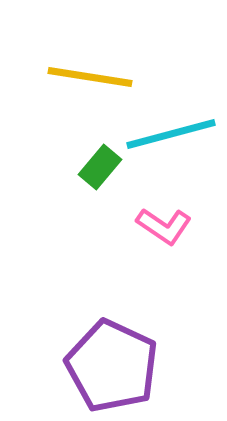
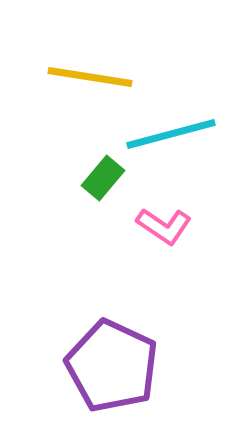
green rectangle: moved 3 px right, 11 px down
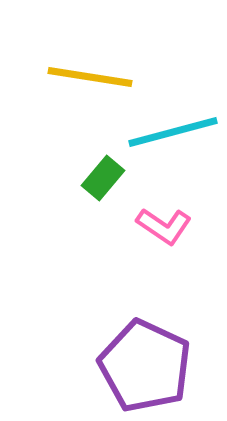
cyan line: moved 2 px right, 2 px up
purple pentagon: moved 33 px right
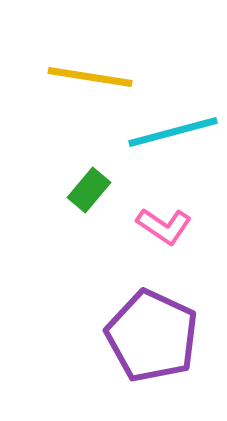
green rectangle: moved 14 px left, 12 px down
purple pentagon: moved 7 px right, 30 px up
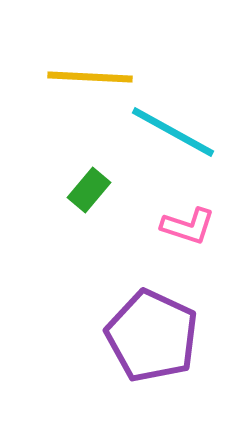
yellow line: rotated 6 degrees counterclockwise
cyan line: rotated 44 degrees clockwise
pink L-shape: moved 24 px right; rotated 16 degrees counterclockwise
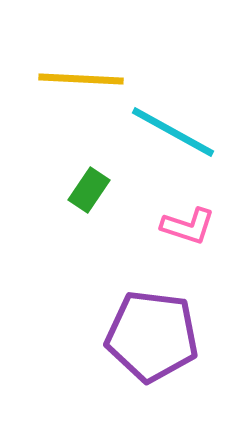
yellow line: moved 9 px left, 2 px down
green rectangle: rotated 6 degrees counterclockwise
purple pentagon: rotated 18 degrees counterclockwise
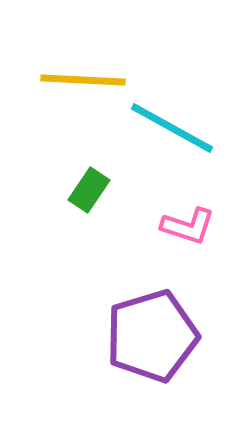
yellow line: moved 2 px right, 1 px down
cyan line: moved 1 px left, 4 px up
purple pentagon: rotated 24 degrees counterclockwise
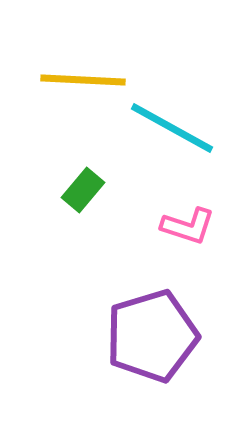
green rectangle: moved 6 px left; rotated 6 degrees clockwise
